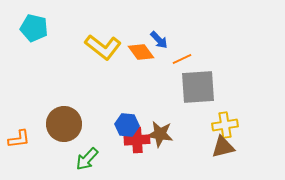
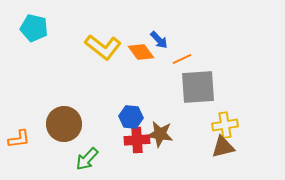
blue hexagon: moved 4 px right, 8 px up
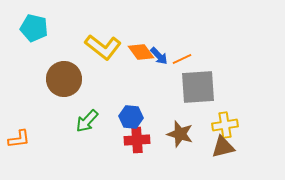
blue arrow: moved 16 px down
brown circle: moved 45 px up
brown star: moved 20 px right; rotated 8 degrees clockwise
green arrow: moved 38 px up
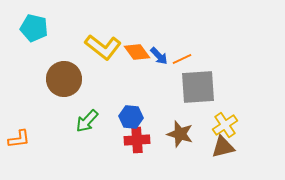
orange diamond: moved 4 px left
yellow cross: rotated 25 degrees counterclockwise
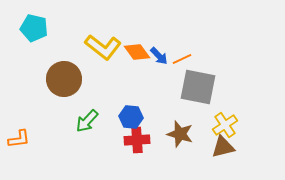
gray square: rotated 15 degrees clockwise
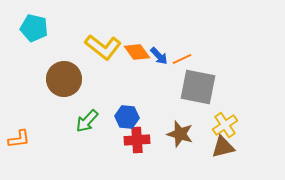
blue hexagon: moved 4 px left
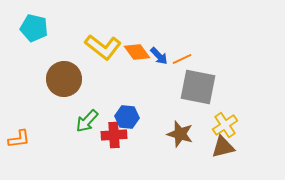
red cross: moved 23 px left, 5 px up
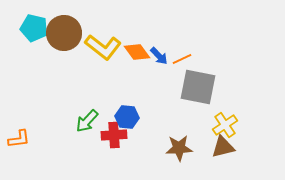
brown circle: moved 46 px up
brown star: moved 1 px left, 14 px down; rotated 20 degrees counterclockwise
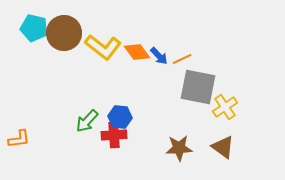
blue hexagon: moved 7 px left
yellow cross: moved 18 px up
brown triangle: rotated 50 degrees clockwise
